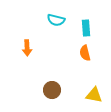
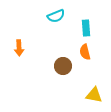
cyan semicircle: moved 4 px up; rotated 36 degrees counterclockwise
orange arrow: moved 8 px left
orange semicircle: moved 1 px up
brown circle: moved 11 px right, 24 px up
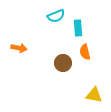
cyan rectangle: moved 8 px left
orange arrow: rotated 77 degrees counterclockwise
brown circle: moved 3 px up
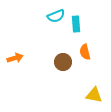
cyan rectangle: moved 2 px left, 4 px up
orange arrow: moved 4 px left, 10 px down; rotated 28 degrees counterclockwise
brown circle: moved 1 px up
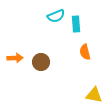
orange arrow: rotated 14 degrees clockwise
brown circle: moved 22 px left
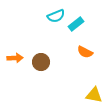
cyan rectangle: rotated 56 degrees clockwise
orange semicircle: rotated 49 degrees counterclockwise
